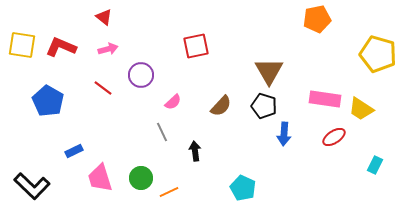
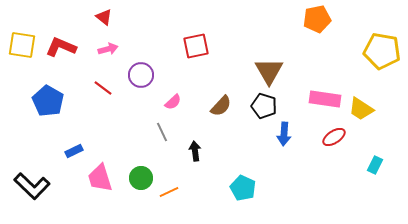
yellow pentagon: moved 4 px right, 3 px up; rotated 6 degrees counterclockwise
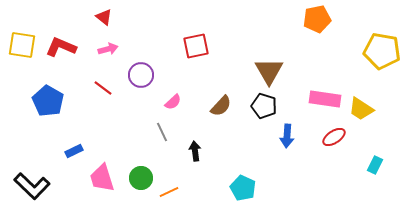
blue arrow: moved 3 px right, 2 px down
pink trapezoid: moved 2 px right
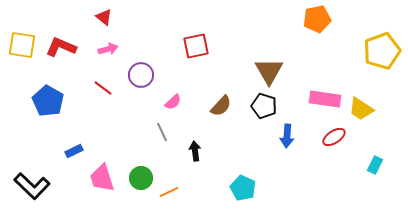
yellow pentagon: rotated 30 degrees counterclockwise
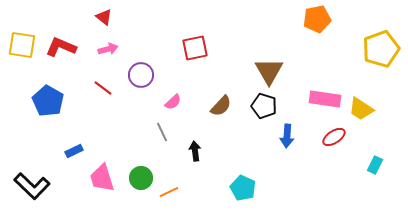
red square: moved 1 px left, 2 px down
yellow pentagon: moved 1 px left, 2 px up
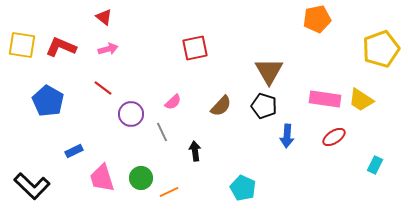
purple circle: moved 10 px left, 39 px down
yellow trapezoid: moved 9 px up
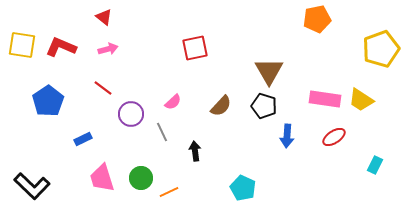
blue pentagon: rotated 8 degrees clockwise
blue rectangle: moved 9 px right, 12 px up
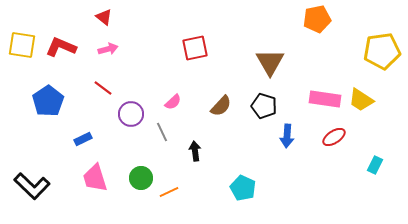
yellow pentagon: moved 1 px right, 2 px down; rotated 12 degrees clockwise
brown triangle: moved 1 px right, 9 px up
pink trapezoid: moved 7 px left
